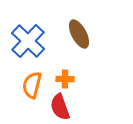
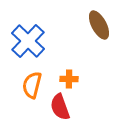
brown ellipse: moved 20 px right, 9 px up
orange cross: moved 4 px right
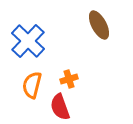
orange cross: rotated 18 degrees counterclockwise
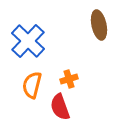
brown ellipse: rotated 16 degrees clockwise
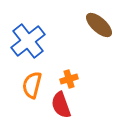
brown ellipse: rotated 36 degrees counterclockwise
blue cross: rotated 8 degrees clockwise
red semicircle: moved 1 px right, 2 px up
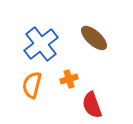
brown ellipse: moved 5 px left, 13 px down
blue cross: moved 13 px right, 3 px down
red semicircle: moved 31 px right
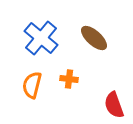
blue cross: moved 6 px up; rotated 12 degrees counterclockwise
orange cross: rotated 24 degrees clockwise
red semicircle: moved 22 px right
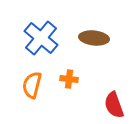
brown ellipse: rotated 36 degrees counterclockwise
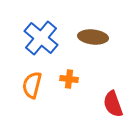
brown ellipse: moved 1 px left, 1 px up
red semicircle: moved 1 px left, 1 px up
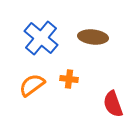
orange semicircle: rotated 40 degrees clockwise
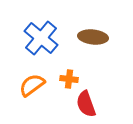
red semicircle: moved 27 px left
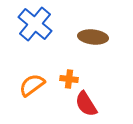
blue cross: moved 6 px left, 14 px up
red semicircle: rotated 12 degrees counterclockwise
